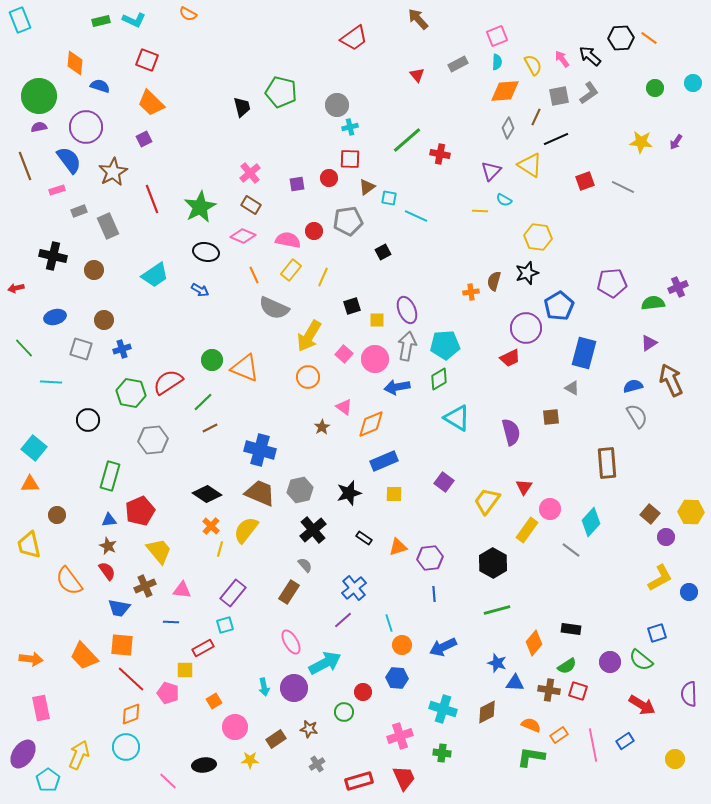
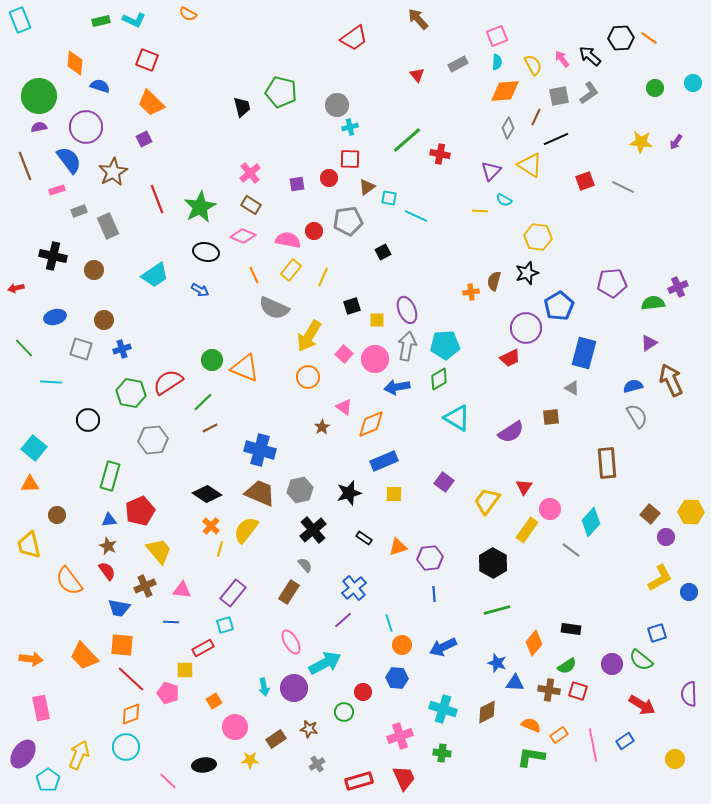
red line at (152, 199): moved 5 px right
purple semicircle at (511, 432): rotated 72 degrees clockwise
purple circle at (610, 662): moved 2 px right, 2 px down
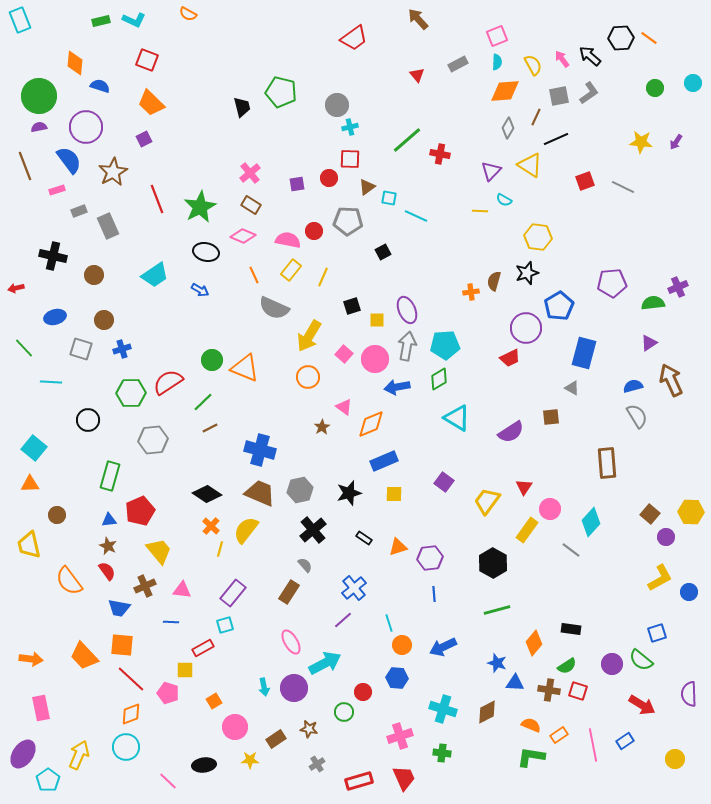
gray pentagon at (348, 221): rotated 12 degrees clockwise
brown circle at (94, 270): moved 5 px down
green hexagon at (131, 393): rotated 12 degrees counterclockwise
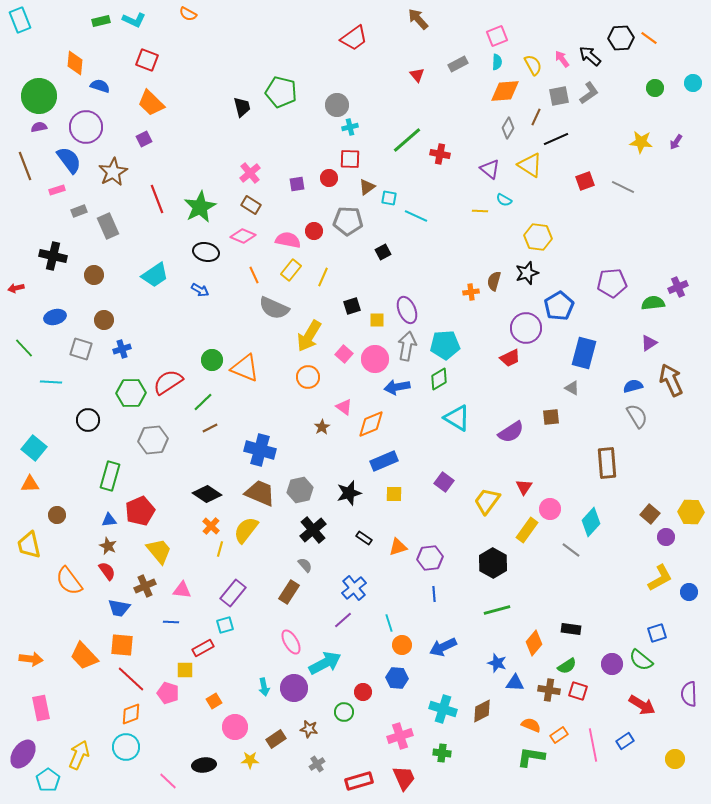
purple triangle at (491, 171): moved 1 px left, 2 px up; rotated 35 degrees counterclockwise
brown diamond at (487, 712): moved 5 px left, 1 px up
